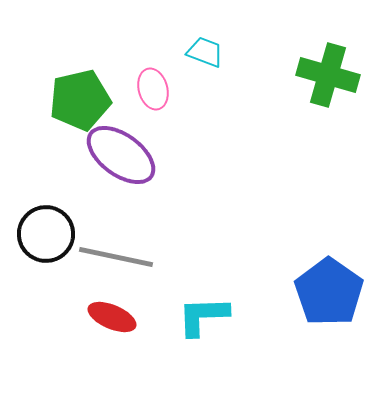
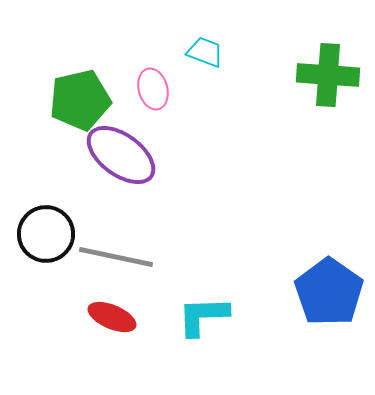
green cross: rotated 12 degrees counterclockwise
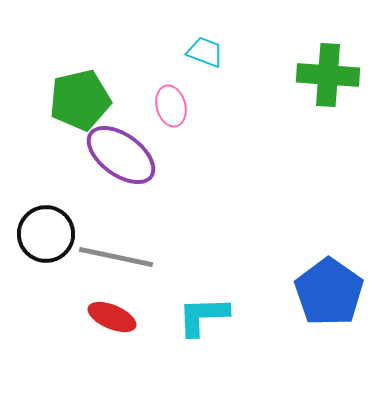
pink ellipse: moved 18 px right, 17 px down
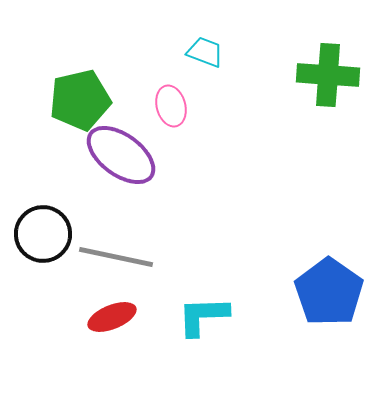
black circle: moved 3 px left
red ellipse: rotated 45 degrees counterclockwise
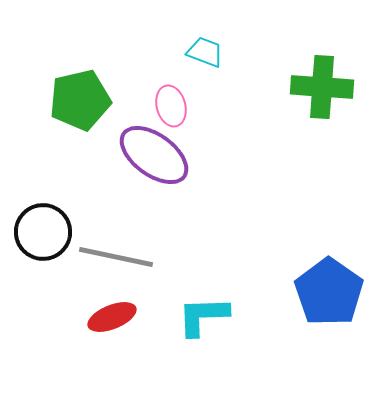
green cross: moved 6 px left, 12 px down
purple ellipse: moved 33 px right
black circle: moved 2 px up
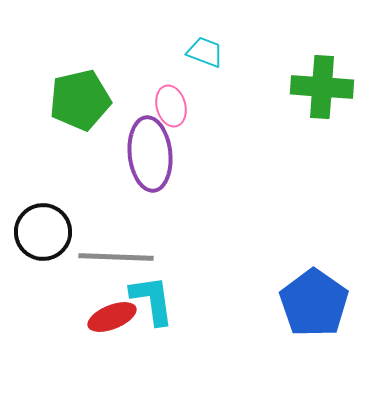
purple ellipse: moved 4 px left, 1 px up; rotated 48 degrees clockwise
gray line: rotated 10 degrees counterclockwise
blue pentagon: moved 15 px left, 11 px down
cyan L-shape: moved 51 px left, 16 px up; rotated 84 degrees clockwise
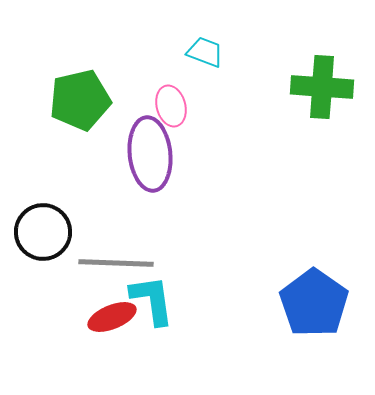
gray line: moved 6 px down
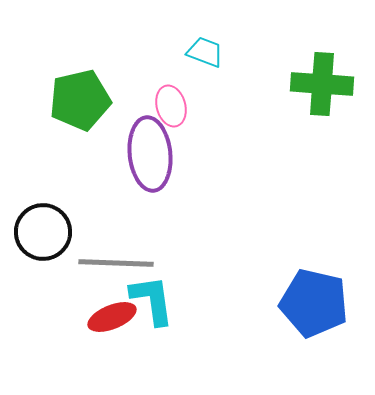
green cross: moved 3 px up
blue pentagon: rotated 22 degrees counterclockwise
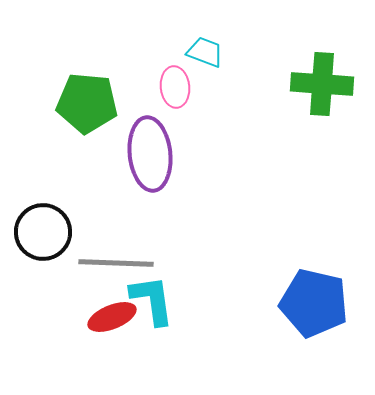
green pentagon: moved 7 px right, 3 px down; rotated 18 degrees clockwise
pink ellipse: moved 4 px right, 19 px up; rotated 9 degrees clockwise
